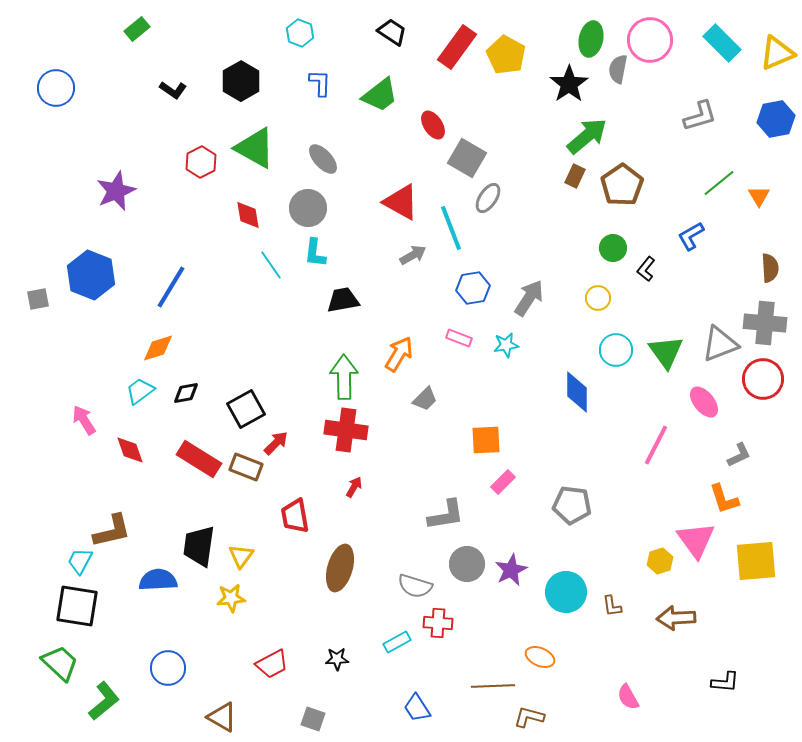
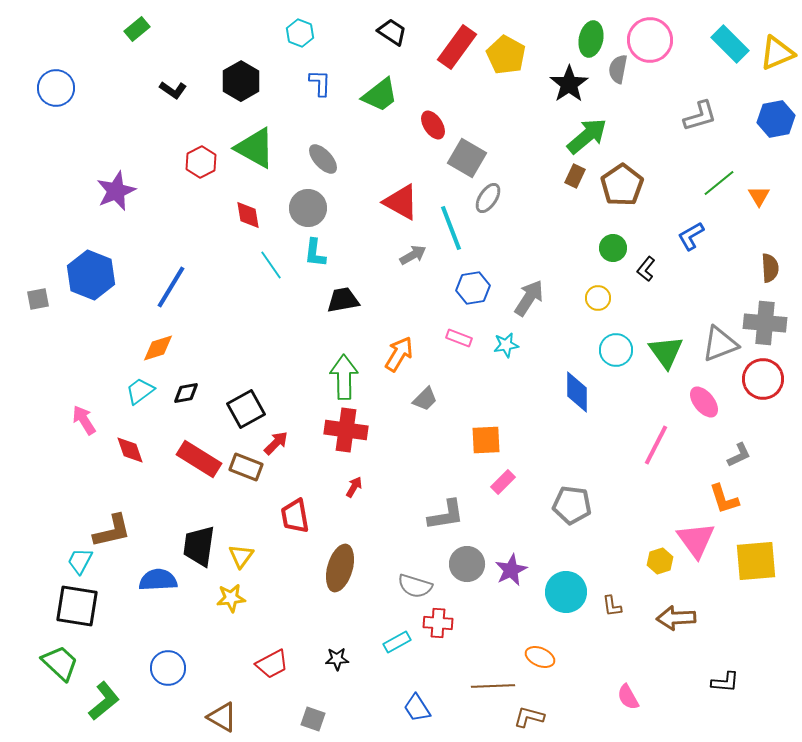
cyan rectangle at (722, 43): moved 8 px right, 1 px down
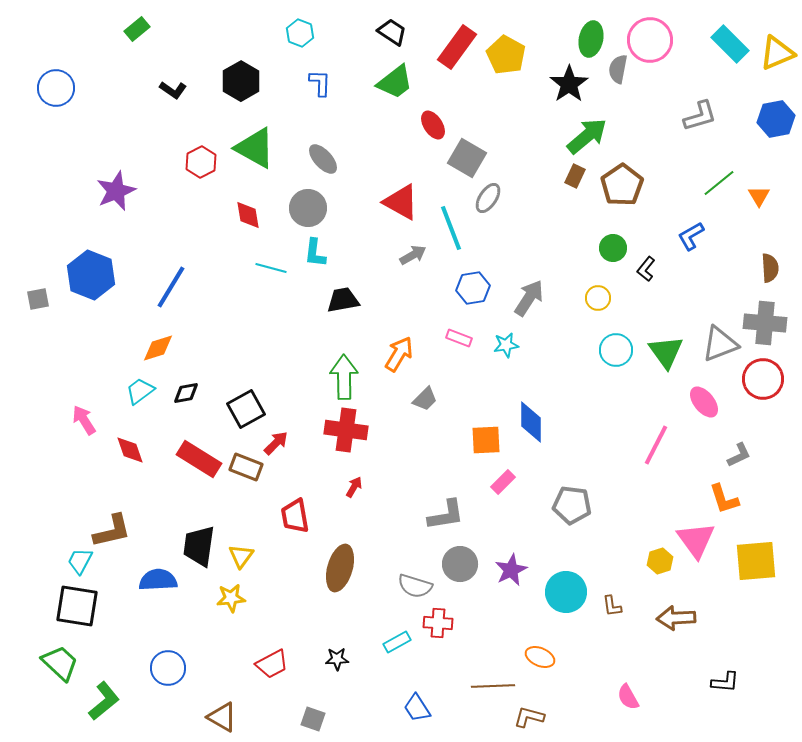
green trapezoid at (380, 95): moved 15 px right, 13 px up
cyan line at (271, 265): moved 3 px down; rotated 40 degrees counterclockwise
blue diamond at (577, 392): moved 46 px left, 30 px down
gray circle at (467, 564): moved 7 px left
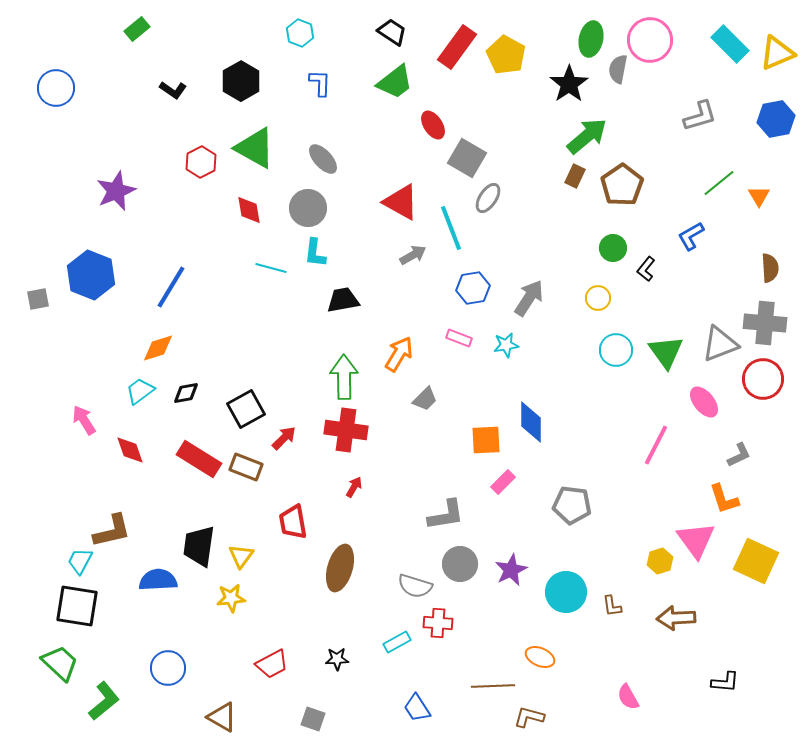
red diamond at (248, 215): moved 1 px right, 5 px up
red arrow at (276, 443): moved 8 px right, 5 px up
red trapezoid at (295, 516): moved 2 px left, 6 px down
yellow square at (756, 561): rotated 30 degrees clockwise
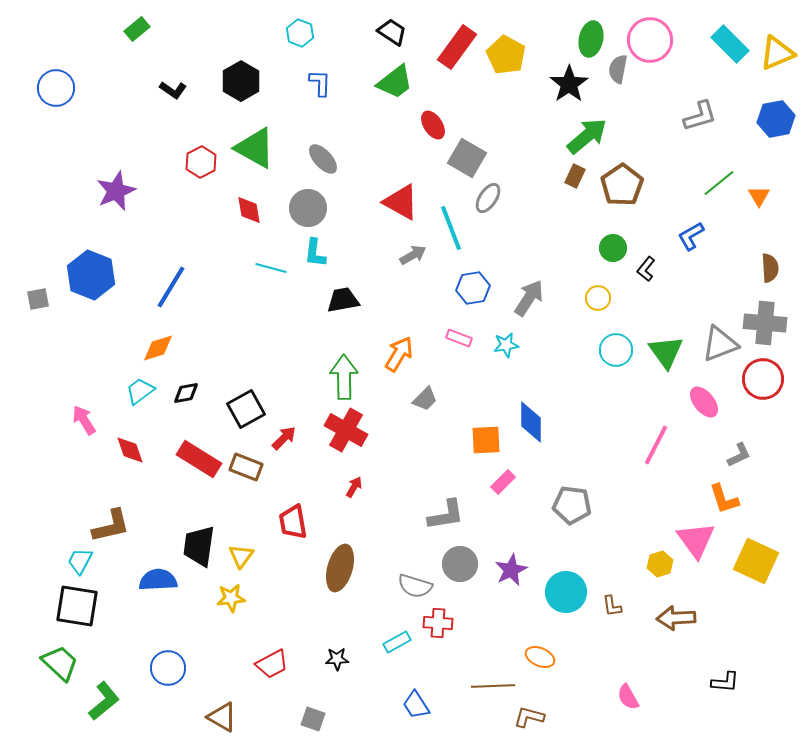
red cross at (346, 430): rotated 21 degrees clockwise
brown L-shape at (112, 531): moved 1 px left, 5 px up
yellow hexagon at (660, 561): moved 3 px down
blue trapezoid at (417, 708): moved 1 px left, 3 px up
